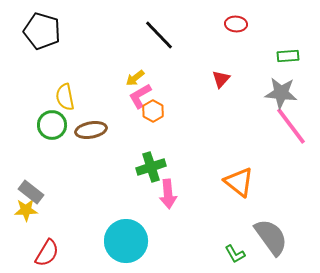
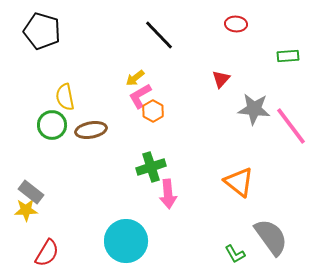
gray star: moved 27 px left, 16 px down
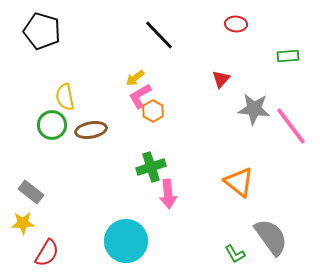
yellow star: moved 3 px left, 13 px down
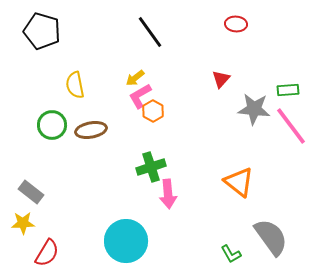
black line: moved 9 px left, 3 px up; rotated 8 degrees clockwise
green rectangle: moved 34 px down
yellow semicircle: moved 10 px right, 12 px up
green L-shape: moved 4 px left
